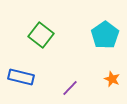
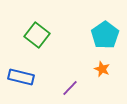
green square: moved 4 px left
orange star: moved 10 px left, 10 px up
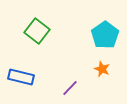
green square: moved 4 px up
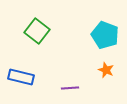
cyan pentagon: rotated 16 degrees counterclockwise
orange star: moved 4 px right, 1 px down
purple line: rotated 42 degrees clockwise
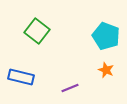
cyan pentagon: moved 1 px right, 1 px down
purple line: rotated 18 degrees counterclockwise
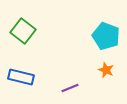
green square: moved 14 px left
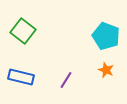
purple line: moved 4 px left, 8 px up; rotated 36 degrees counterclockwise
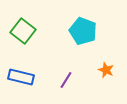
cyan pentagon: moved 23 px left, 5 px up
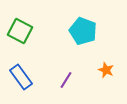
green square: moved 3 px left; rotated 10 degrees counterclockwise
blue rectangle: rotated 40 degrees clockwise
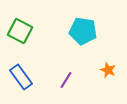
cyan pentagon: rotated 12 degrees counterclockwise
orange star: moved 2 px right
